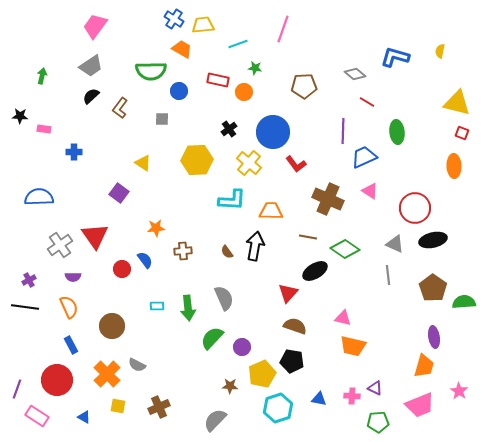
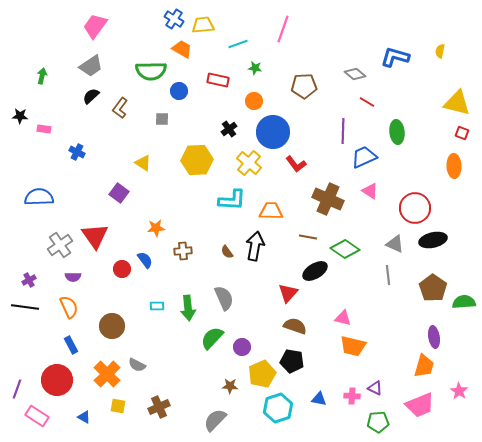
orange circle at (244, 92): moved 10 px right, 9 px down
blue cross at (74, 152): moved 3 px right; rotated 28 degrees clockwise
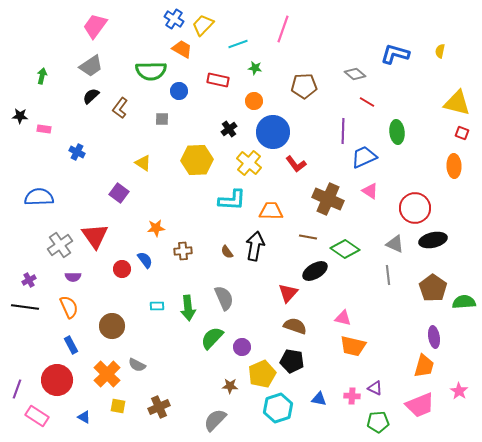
yellow trapezoid at (203, 25): rotated 40 degrees counterclockwise
blue L-shape at (395, 57): moved 3 px up
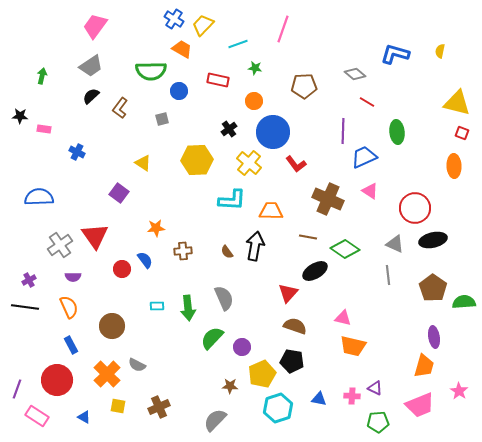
gray square at (162, 119): rotated 16 degrees counterclockwise
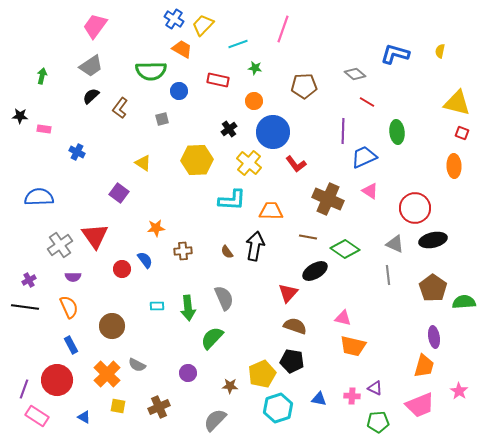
purple circle at (242, 347): moved 54 px left, 26 px down
purple line at (17, 389): moved 7 px right
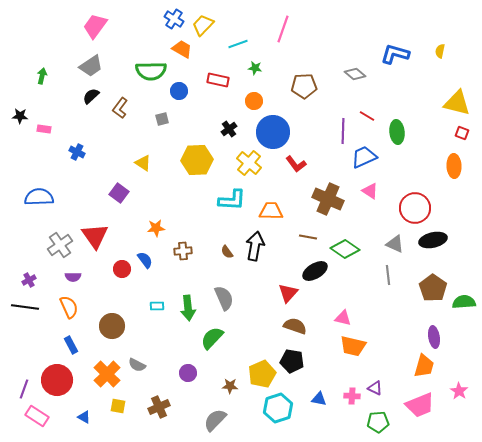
red line at (367, 102): moved 14 px down
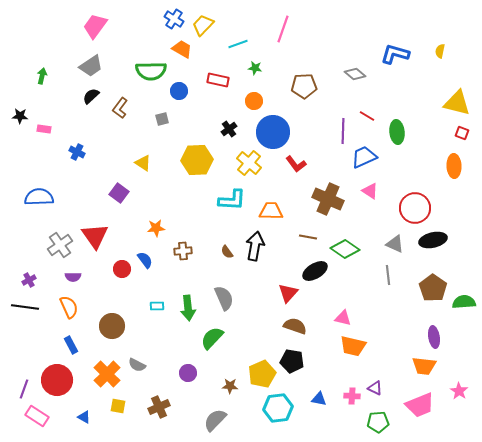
orange trapezoid at (424, 366): rotated 80 degrees clockwise
cyan hexagon at (278, 408): rotated 12 degrees clockwise
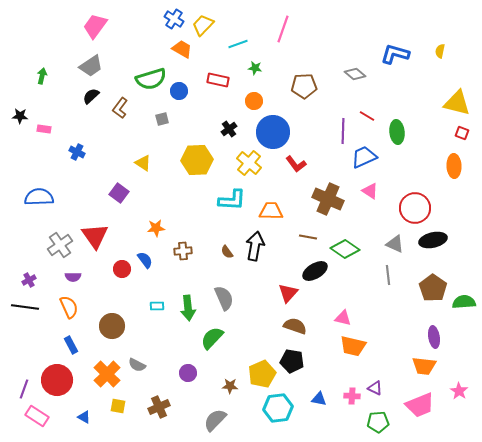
green semicircle at (151, 71): moved 8 px down; rotated 16 degrees counterclockwise
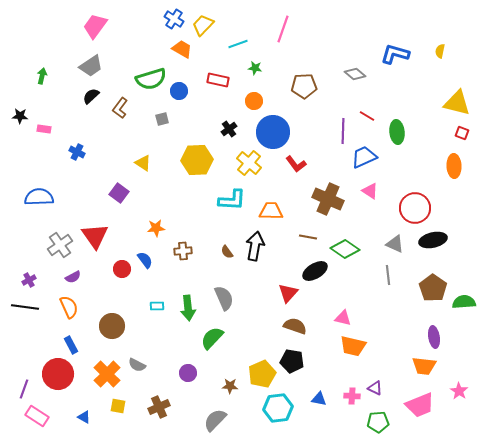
purple semicircle at (73, 277): rotated 28 degrees counterclockwise
red circle at (57, 380): moved 1 px right, 6 px up
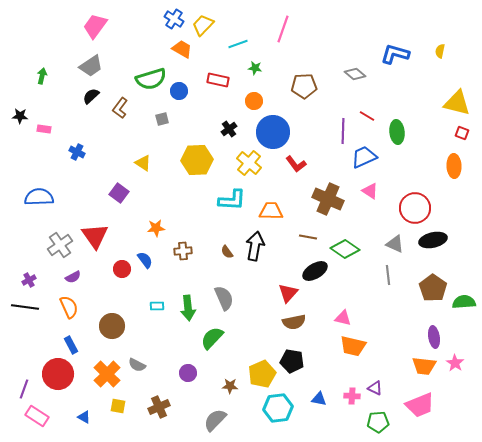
brown semicircle at (295, 326): moved 1 px left, 4 px up; rotated 150 degrees clockwise
pink star at (459, 391): moved 4 px left, 28 px up
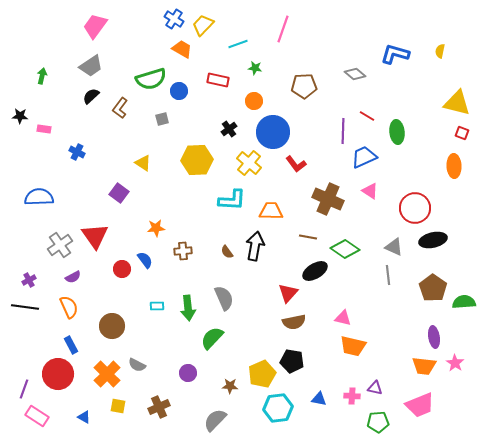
gray triangle at (395, 244): moved 1 px left, 3 px down
purple triangle at (375, 388): rotated 14 degrees counterclockwise
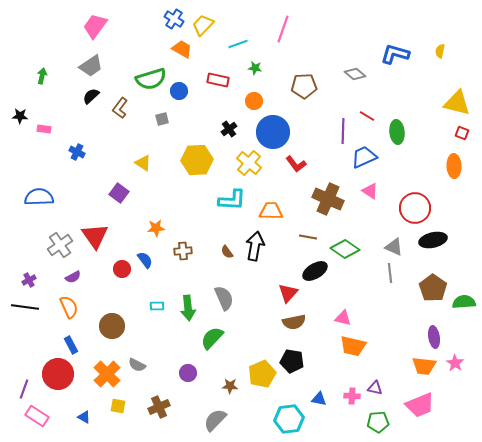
gray line at (388, 275): moved 2 px right, 2 px up
cyan hexagon at (278, 408): moved 11 px right, 11 px down
